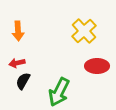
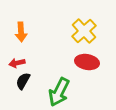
orange arrow: moved 3 px right, 1 px down
red ellipse: moved 10 px left, 4 px up; rotated 10 degrees clockwise
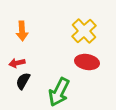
orange arrow: moved 1 px right, 1 px up
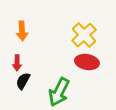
yellow cross: moved 4 px down
red arrow: rotated 77 degrees counterclockwise
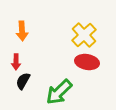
red arrow: moved 1 px left, 1 px up
green arrow: rotated 20 degrees clockwise
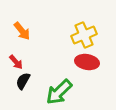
orange arrow: rotated 36 degrees counterclockwise
yellow cross: rotated 20 degrees clockwise
red arrow: rotated 42 degrees counterclockwise
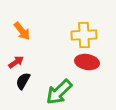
yellow cross: rotated 20 degrees clockwise
red arrow: rotated 84 degrees counterclockwise
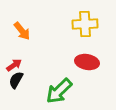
yellow cross: moved 1 px right, 11 px up
red arrow: moved 2 px left, 3 px down
black semicircle: moved 7 px left, 1 px up
green arrow: moved 1 px up
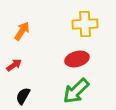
orange arrow: rotated 108 degrees counterclockwise
red ellipse: moved 10 px left, 3 px up; rotated 25 degrees counterclockwise
black semicircle: moved 7 px right, 16 px down
green arrow: moved 17 px right
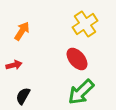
yellow cross: rotated 30 degrees counterclockwise
red ellipse: rotated 65 degrees clockwise
red arrow: rotated 21 degrees clockwise
green arrow: moved 5 px right, 1 px down
